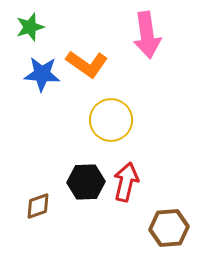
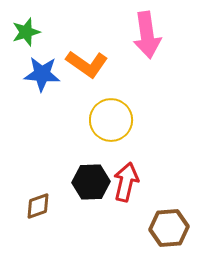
green star: moved 4 px left, 5 px down
black hexagon: moved 5 px right
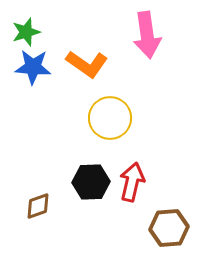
blue star: moved 9 px left, 7 px up
yellow circle: moved 1 px left, 2 px up
red arrow: moved 6 px right
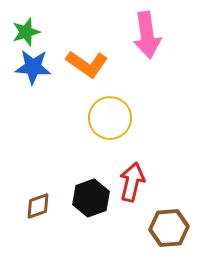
black hexagon: moved 16 px down; rotated 18 degrees counterclockwise
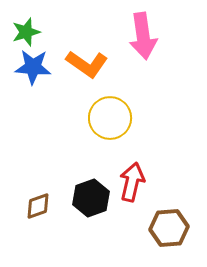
pink arrow: moved 4 px left, 1 px down
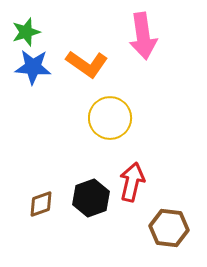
brown diamond: moved 3 px right, 2 px up
brown hexagon: rotated 12 degrees clockwise
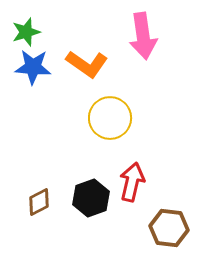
brown diamond: moved 2 px left, 2 px up; rotated 8 degrees counterclockwise
